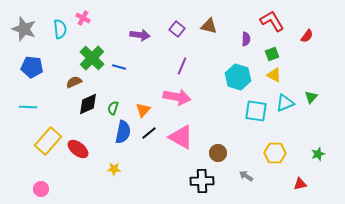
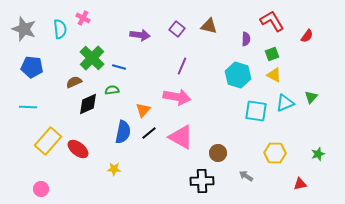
cyan hexagon: moved 2 px up
green semicircle: moved 1 px left, 18 px up; rotated 64 degrees clockwise
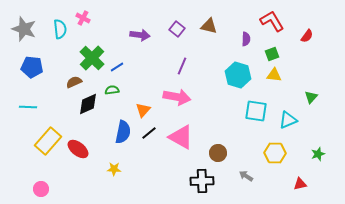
blue line: moved 2 px left; rotated 48 degrees counterclockwise
yellow triangle: rotated 21 degrees counterclockwise
cyan triangle: moved 3 px right, 17 px down
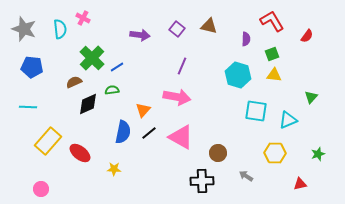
red ellipse: moved 2 px right, 4 px down
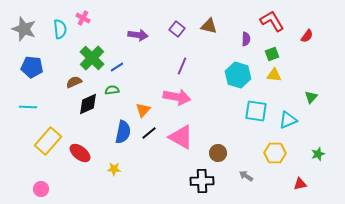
purple arrow: moved 2 px left
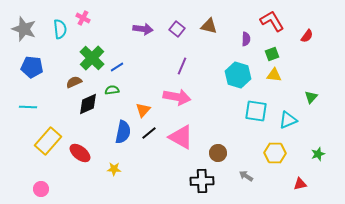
purple arrow: moved 5 px right, 6 px up
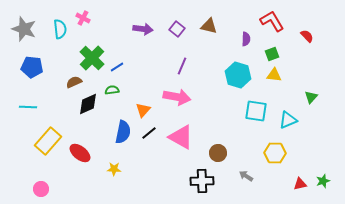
red semicircle: rotated 80 degrees counterclockwise
green star: moved 5 px right, 27 px down
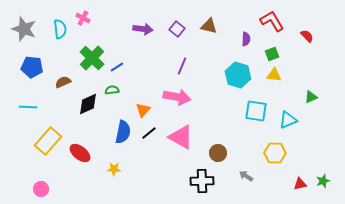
brown semicircle: moved 11 px left
green triangle: rotated 24 degrees clockwise
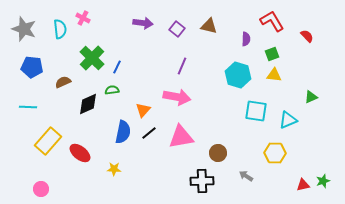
purple arrow: moved 6 px up
blue line: rotated 32 degrees counterclockwise
pink triangle: rotated 40 degrees counterclockwise
red triangle: moved 3 px right, 1 px down
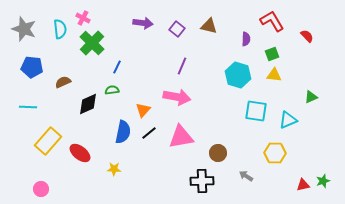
green cross: moved 15 px up
